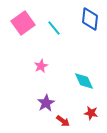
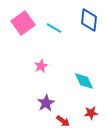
blue diamond: moved 1 px left, 1 px down
cyan line: rotated 21 degrees counterclockwise
red star: rotated 16 degrees counterclockwise
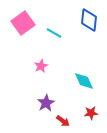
cyan line: moved 5 px down
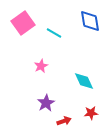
blue diamond: moved 1 px right, 1 px down; rotated 15 degrees counterclockwise
red arrow: moved 1 px right; rotated 56 degrees counterclockwise
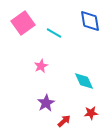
red arrow: rotated 24 degrees counterclockwise
